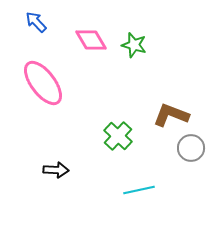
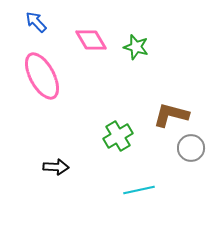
green star: moved 2 px right, 2 px down
pink ellipse: moved 1 px left, 7 px up; rotated 9 degrees clockwise
brown L-shape: rotated 6 degrees counterclockwise
green cross: rotated 16 degrees clockwise
black arrow: moved 3 px up
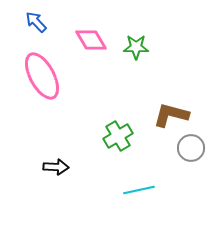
green star: rotated 15 degrees counterclockwise
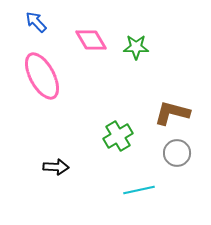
brown L-shape: moved 1 px right, 2 px up
gray circle: moved 14 px left, 5 px down
